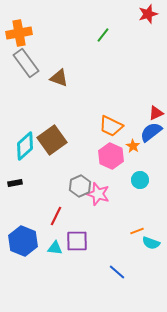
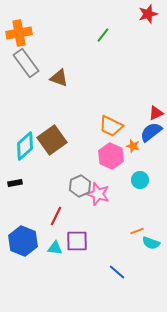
orange star: rotated 16 degrees counterclockwise
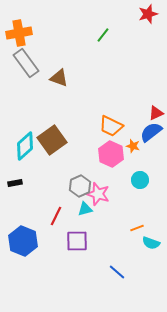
pink hexagon: moved 2 px up
orange line: moved 3 px up
cyan triangle: moved 30 px right, 39 px up; rotated 21 degrees counterclockwise
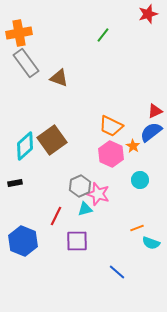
red triangle: moved 1 px left, 2 px up
orange star: rotated 16 degrees clockwise
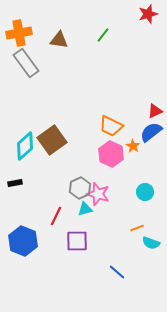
brown triangle: moved 38 px up; rotated 12 degrees counterclockwise
cyan circle: moved 5 px right, 12 px down
gray hexagon: moved 2 px down
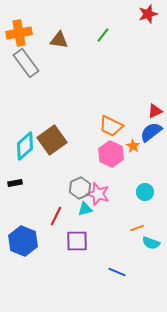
blue line: rotated 18 degrees counterclockwise
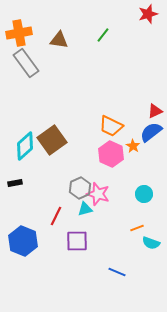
cyan circle: moved 1 px left, 2 px down
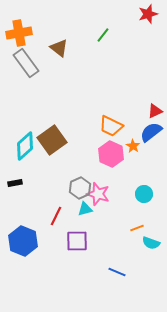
brown triangle: moved 8 px down; rotated 30 degrees clockwise
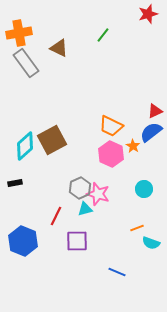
brown triangle: rotated 12 degrees counterclockwise
brown square: rotated 8 degrees clockwise
cyan circle: moved 5 px up
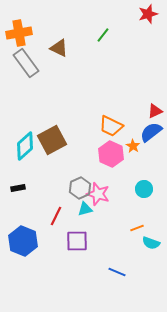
black rectangle: moved 3 px right, 5 px down
